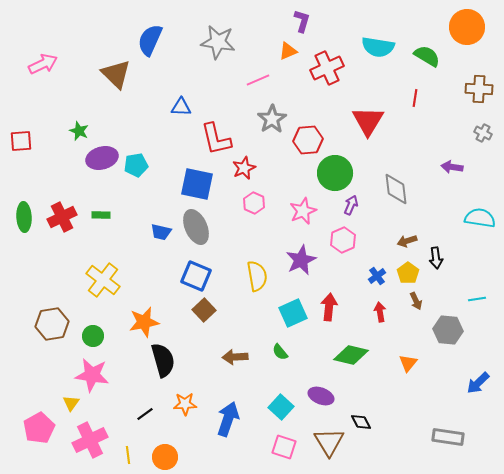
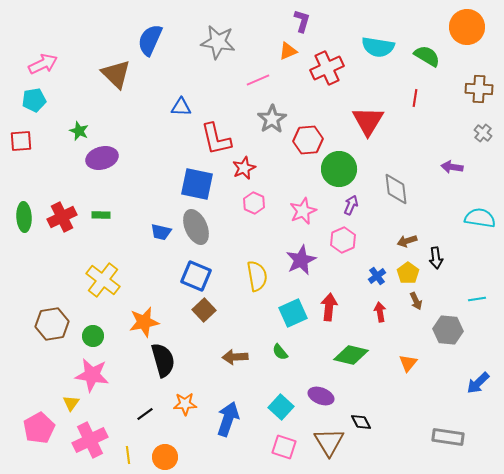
gray cross at (483, 133): rotated 12 degrees clockwise
cyan pentagon at (136, 165): moved 102 px left, 65 px up
green circle at (335, 173): moved 4 px right, 4 px up
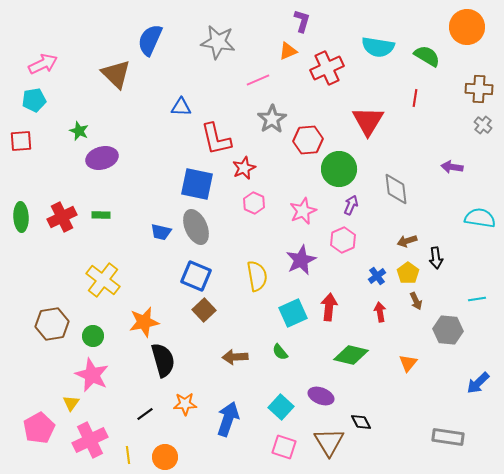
gray cross at (483, 133): moved 8 px up
green ellipse at (24, 217): moved 3 px left
pink star at (92, 375): rotated 16 degrees clockwise
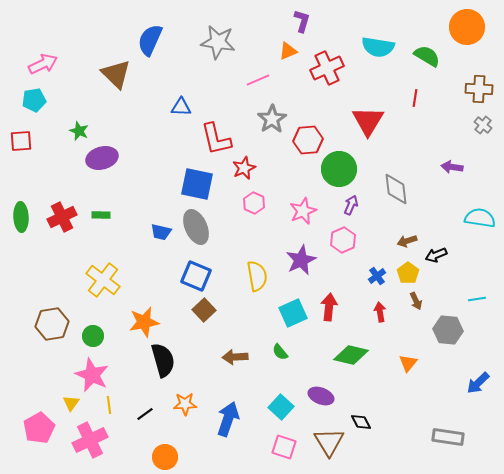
black arrow at (436, 258): moved 3 px up; rotated 75 degrees clockwise
yellow line at (128, 455): moved 19 px left, 50 px up
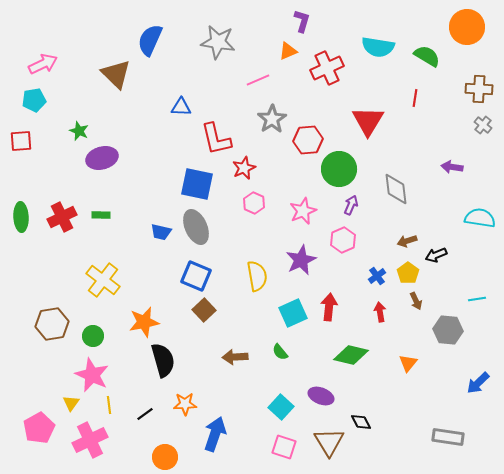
blue arrow at (228, 419): moved 13 px left, 15 px down
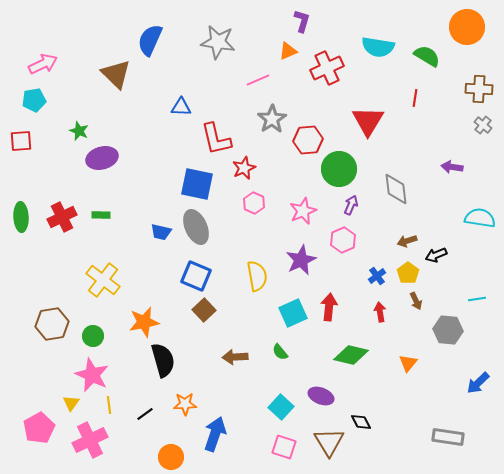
orange circle at (165, 457): moved 6 px right
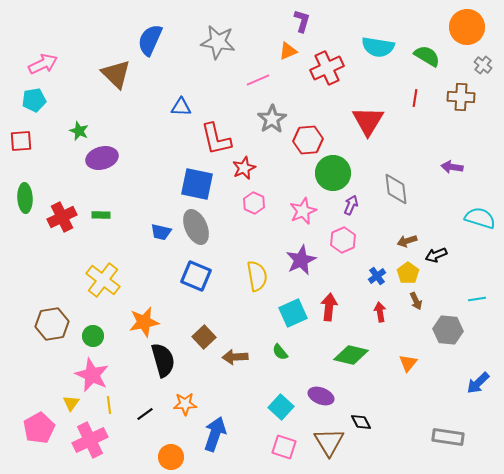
brown cross at (479, 89): moved 18 px left, 8 px down
gray cross at (483, 125): moved 60 px up
green circle at (339, 169): moved 6 px left, 4 px down
green ellipse at (21, 217): moved 4 px right, 19 px up
cyan semicircle at (480, 218): rotated 8 degrees clockwise
brown square at (204, 310): moved 27 px down
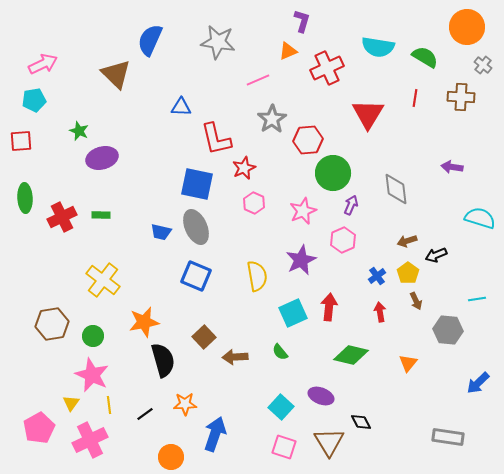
green semicircle at (427, 56): moved 2 px left, 1 px down
red triangle at (368, 121): moved 7 px up
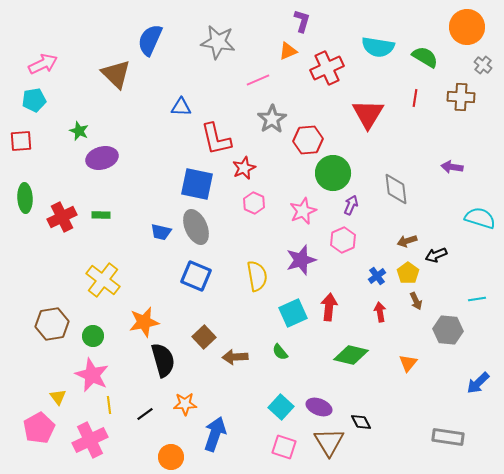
purple star at (301, 260): rotated 8 degrees clockwise
purple ellipse at (321, 396): moved 2 px left, 11 px down
yellow triangle at (71, 403): moved 13 px left, 6 px up; rotated 12 degrees counterclockwise
